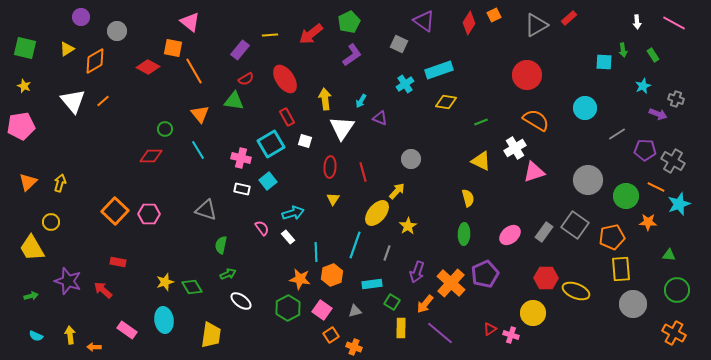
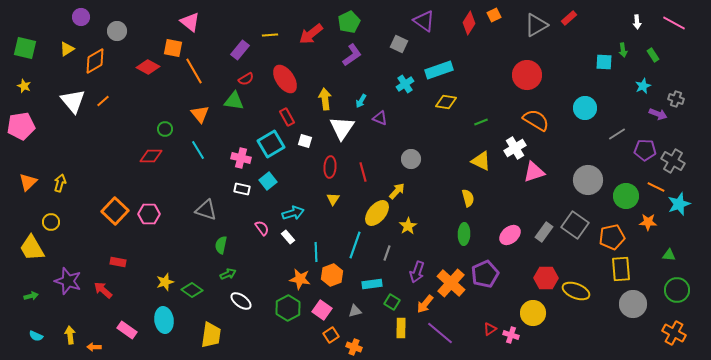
green diamond at (192, 287): moved 3 px down; rotated 25 degrees counterclockwise
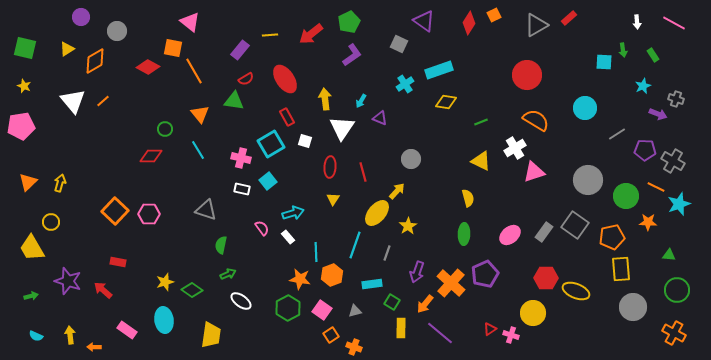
gray circle at (633, 304): moved 3 px down
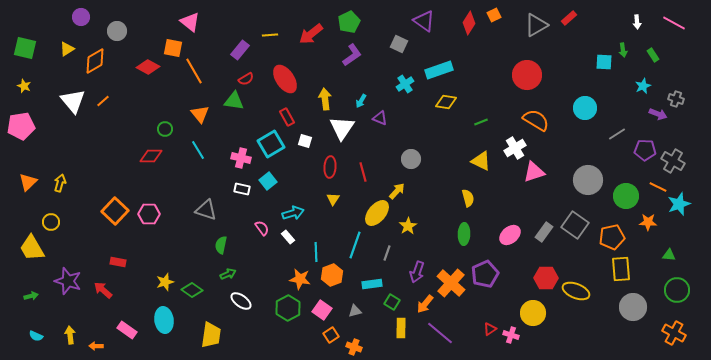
orange line at (656, 187): moved 2 px right
orange arrow at (94, 347): moved 2 px right, 1 px up
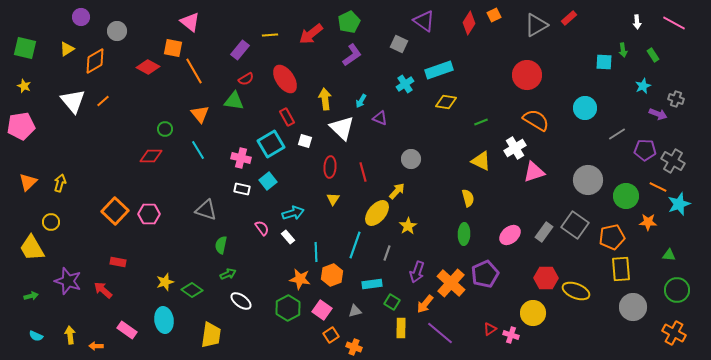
white triangle at (342, 128): rotated 20 degrees counterclockwise
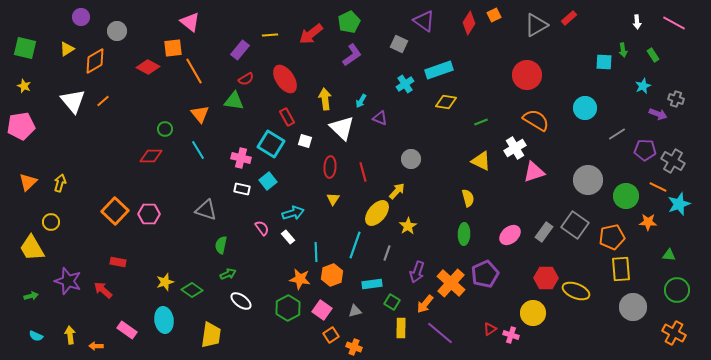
orange square at (173, 48): rotated 18 degrees counterclockwise
cyan square at (271, 144): rotated 28 degrees counterclockwise
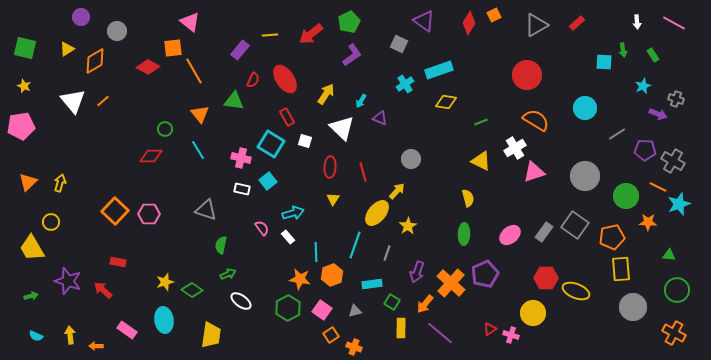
red rectangle at (569, 18): moved 8 px right, 5 px down
red semicircle at (246, 79): moved 7 px right, 1 px down; rotated 35 degrees counterclockwise
yellow arrow at (325, 99): moved 1 px right, 5 px up; rotated 40 degrees clockwise
gray circle at (588, 180): moved 3 px left, 4 px up
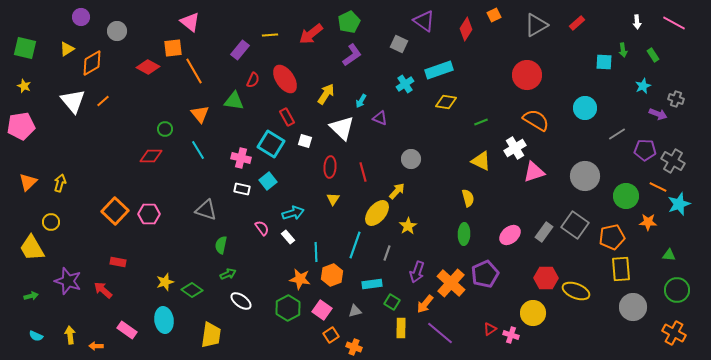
red diamond at (469, 23): moved 3 px left, 6 px down
orange diamond at (95, 61): moved 3 px left, 2 px down
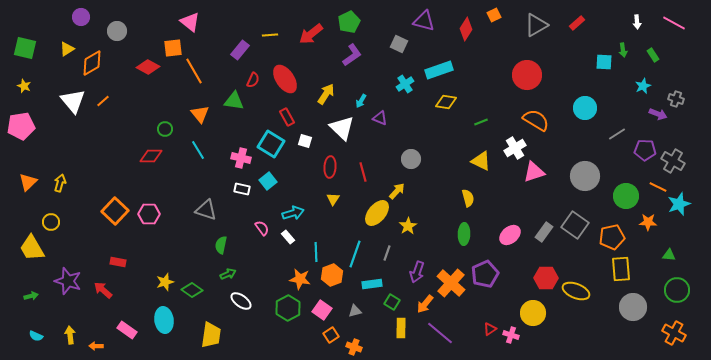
purple triangle at (424, 21): rotated 20 degrees counterclockwise
cyan line at (355, 245): moved 9 px down
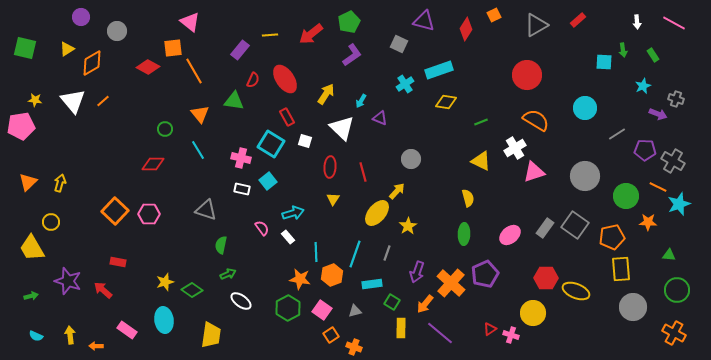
red rectangle at (577, 23): moved 1 px right, 3 px up
yellow star at (24, 86): moved 11 px right, 14 px down; rotated 16 degrees counterclockwise
red diamond at (151, 156): moved 2 px right, 8 px down
gray rectangle at (544, 232): moved 1 px right, 4 px up
